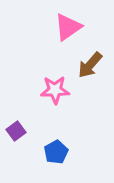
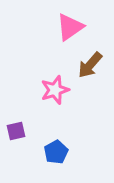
pink triangle: moved 2 px right
pink star: rotated 16 degrees counterclockwise
purple square: rotated 24 degrees clockwise
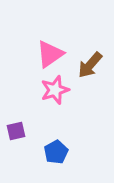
pink triangle: moved 20 px left, 27 px down
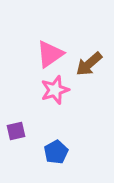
brown arrow: moved 1 px left, 1 px up; rotated 8 degrees clockwise
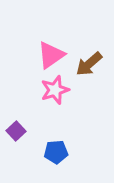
pink triangle: moved 1 px right, 1 px down
purple square: rotated 30 degrees counterclockwise
blue pentagon: rotated 25 degrees clockwise
